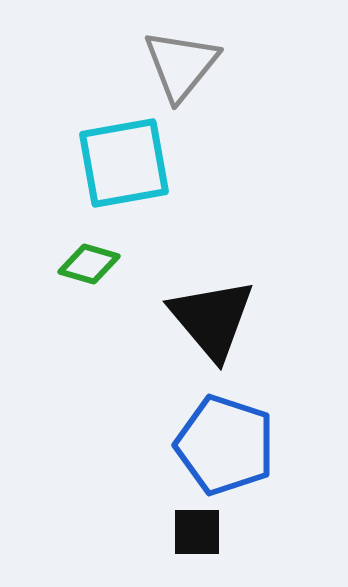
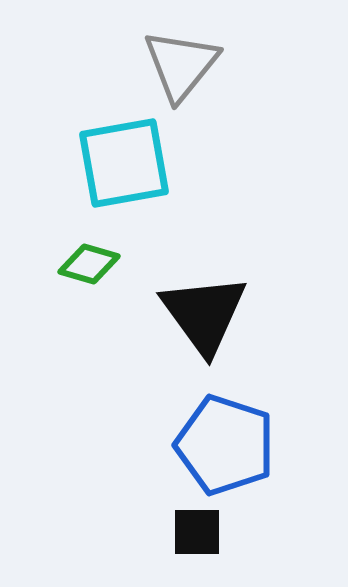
black triangle: moved 8 px left, 5 px up; rotated 4 degrees clockwise
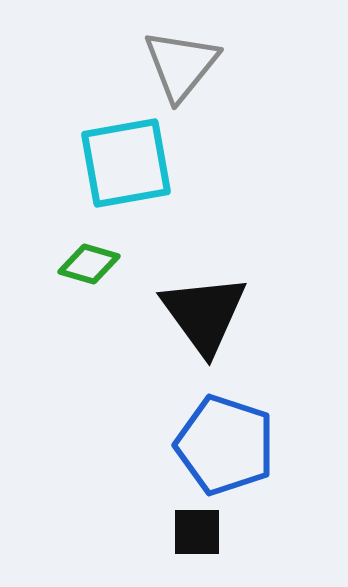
cyan square: moved 2 px right
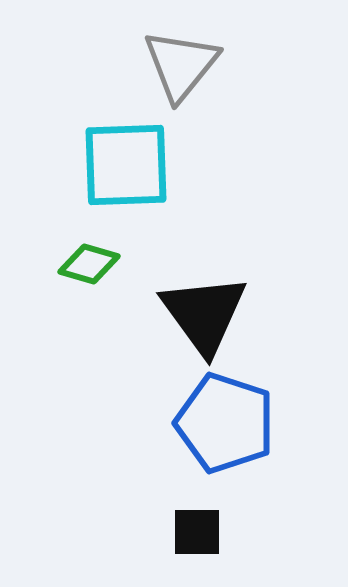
cyan square: moved 2 px down; rotated 8 degrees clockwise
blue pentagon: moved 22 px up
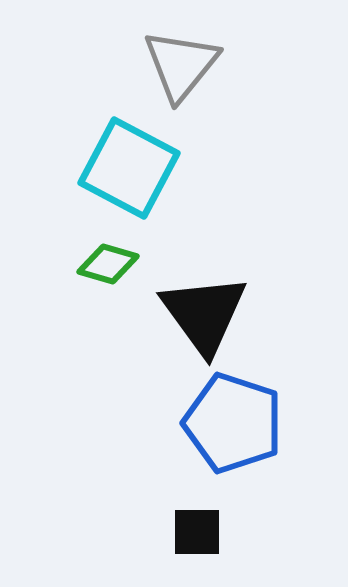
cyan square: moved 3 px right, 3 px down; rotated 30 degrees clockwise
green diamond: moved 19 px right
blue pentagon: moved 8 px right
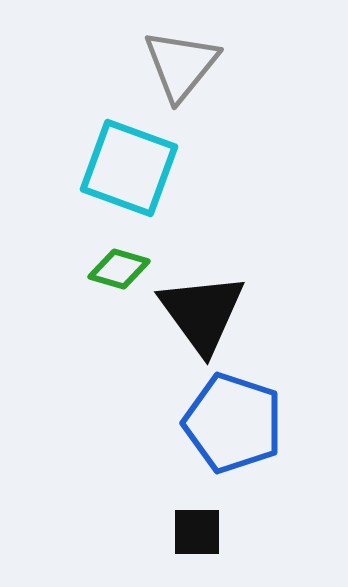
cyan square: rotated 8 degrees counterclockwise
green diamond: moved 11 px right, 5 px down
black triangle: moved 2 px left, 1 px up
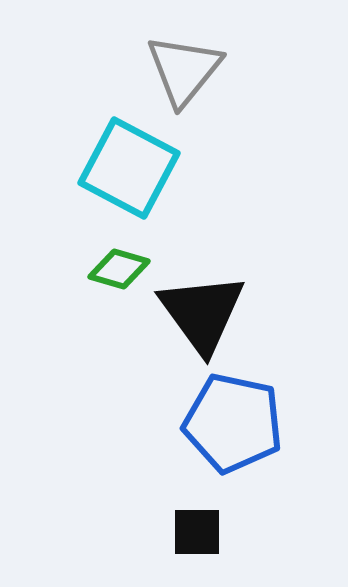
gray triangle: moved 3 px right, 5 px down
cyan square: rotated 8 degrees clockwise
blue pentagon: rotated 6 degrees counterclockwise
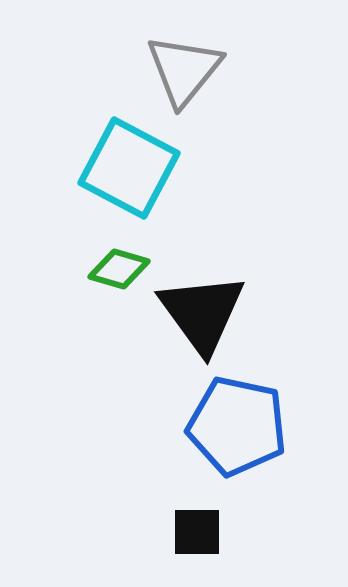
blue pentagon: moved 4 px right, 3 px down
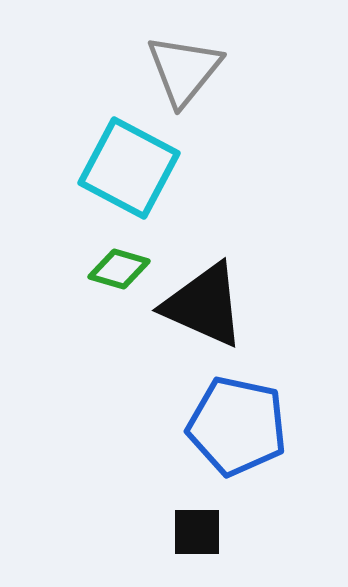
black triangle: moved 2 px right, 8 px up; rotated 30 degrees counterclockwise
